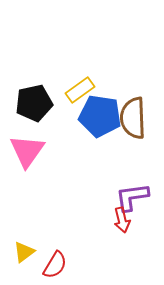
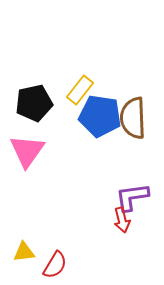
yellow rectangle: rotated 16 degrees counterclockwise
yellow triangle: rotated 30 degrees clockwise
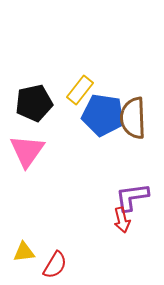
blue pentagon: moved 3 px right, 1 px up
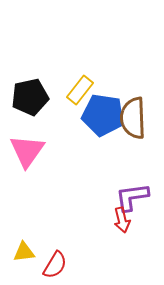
black pentagon: moved 4 px left, 6 px up
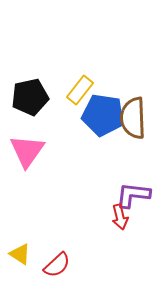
purple L-shape: moved 1 px right, 2 px up; rotated 15 degrees clockwise
red arrow: moved 2 px left, 3 px up
yellow triangle: moved 4 px left, 2 px down; rotated 40 degrees clockwise
red semicircle: moved 2 px right; rotated 16 degrees clockwise
